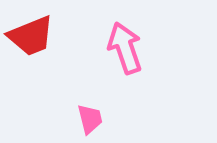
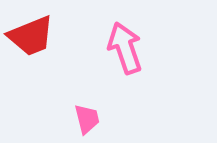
pink trapezoid: moved 3 px left
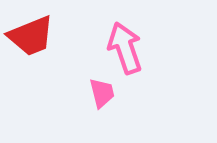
pink trapezoid: moved 15 px right, 26 px up
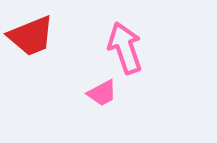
pink trapezoid: rotated 76 degrees clockwise
